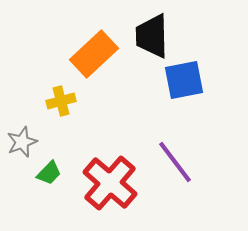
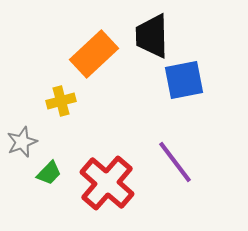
red cross: moved 3 px left
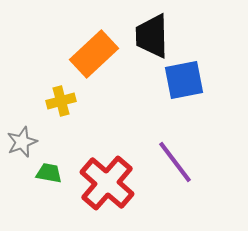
green trapezoid: rotated 124 degrees counterclockwise
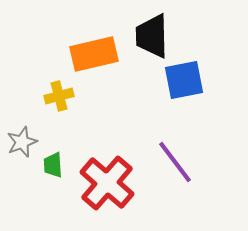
orange rectangle: rotated 30 degrees clockwise
yellow cross: moved 2 px left, 5 px up
green trapezoid: moved 4 px right, 8 px up; rotated 104 degrees counterclockwise
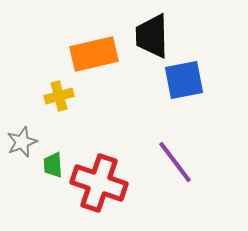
red cross: moved 8 px left; rotated 22 degrees counterclockwise
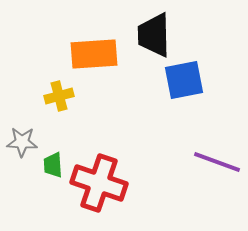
black trapezoid: moved 2 px right, 1 px up
orange rectangle: rotated 9 degrees clockwise
gray star: rotated 24 degrees clockwise
purple line: moved 42 px right; rotated 33 degrees counterclockwise
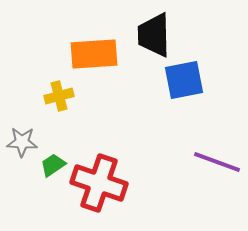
green trapezoid: rotated 60 degrees clockwise
